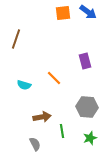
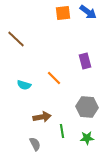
brown line: rotated 66 degrees counterclockwise
green star: moved 3 px left; rotated 16 degrees clockwise
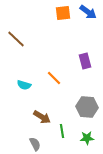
brown arrow: rotated 42 degrees clockwise
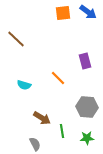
orange line: moved 4 px right
brown arrow: moved 1 px down
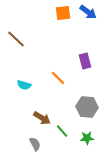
green line: rotated 32 degrees counterclockwise
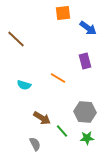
blue arrow: moved 16 px down
orange line: rotated 14 degrees counterclockwise
gray hexagon: moved 2 px left, 5 px down
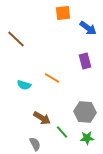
orange line: moved 6 px left
green line: moved 1 px down
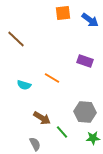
blue arrow: moved 2 px right, 8 px up
purple rectangle: rotated 56 degrees counterclockwise
green star: moved 6 px right
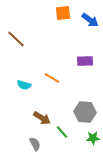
purple rectangle: rotated 21 degrees counterclockwise
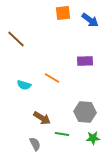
green line: moved 2 px down; rotated 40 degrees counterclockwise
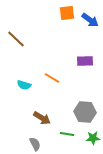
orange square: moved 4 px right
green line: moved 5 px right
